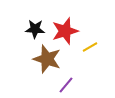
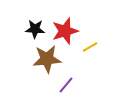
brown star: rotated 24 degrees counterclockwise
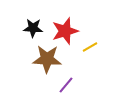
black star: moved 2 px left, 1 px up
brown star: rotated 8 degrees clockwise
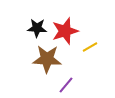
black star: moved 4 px right
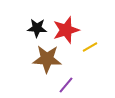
red star: moved 1 px right, 1 px up
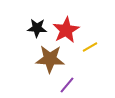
red star: rotated 12 degrees counterclockwise
brown star: moved 3 px right
purple line: moved 1 px right
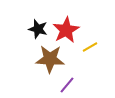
black star: moved 1 px right, 1 px down; rotated 12 degrees clockwise
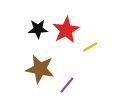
black star: rotated 18 degrees counterclockwise
brown star: moved 10 px left, 10 px down; rotated 8 degrees clockwise
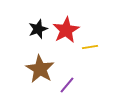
black star: rotated 18 degrees counterclockwise
yellow line: rotated 21 degrees clockwise
brown star: rotated 20 degrees clockwise
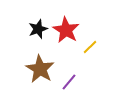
red star: rotated 12 degrees counterclockwise
yellow line: rotated 35 degrees counterclockwise
purple line: moved 2 px right, 3 px up
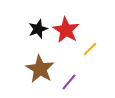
yellow line: moved 2 px down
